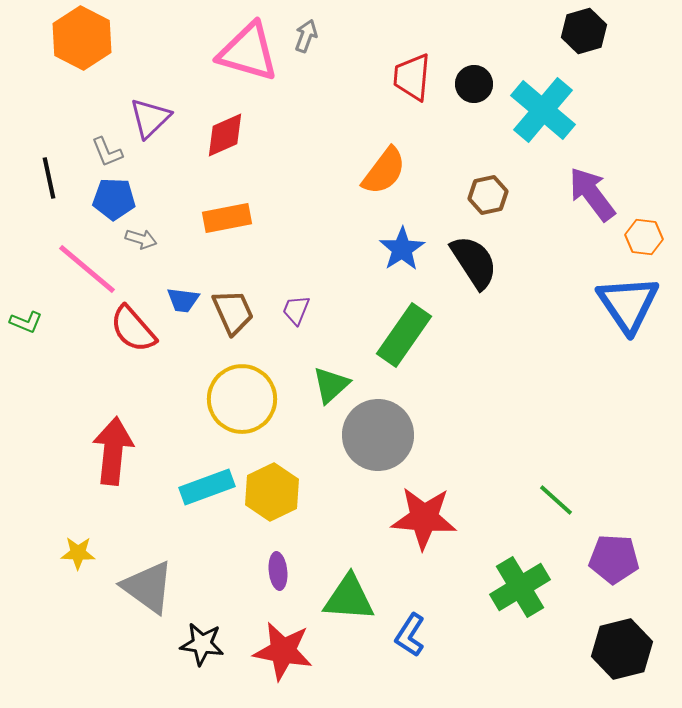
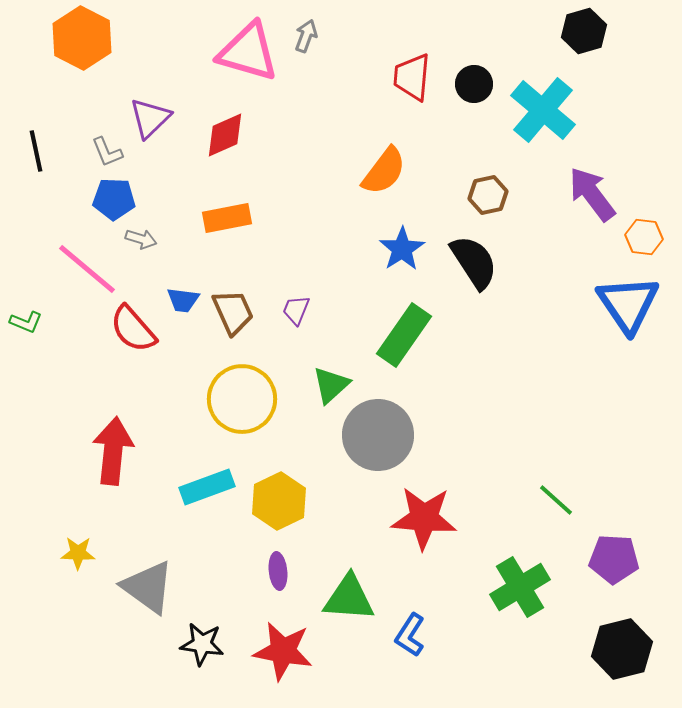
black line at (49, 178): moved 13 px left, 27 px up
yellow hexagon at (272, 492): moved 7 px right, 9 px down
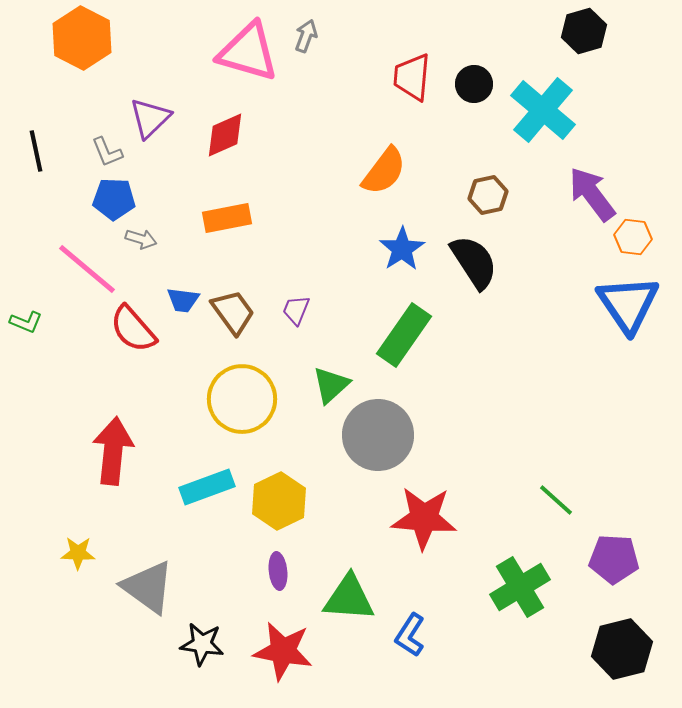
orange hexagon at (644, 237): moved 11 px left
brown trapezoid at (233, 312): rotated 12 degrees counterclockwise
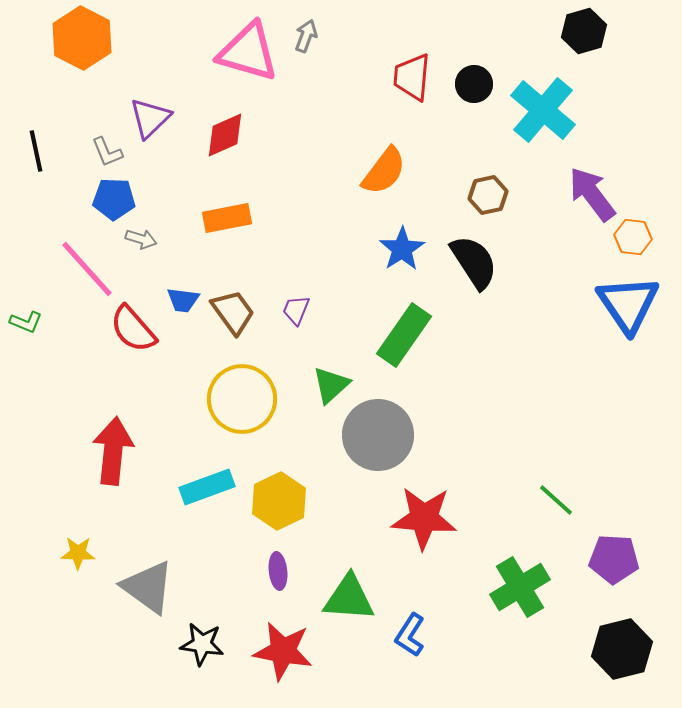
pink line at (87, 269): rotated 8 degrees clockwise
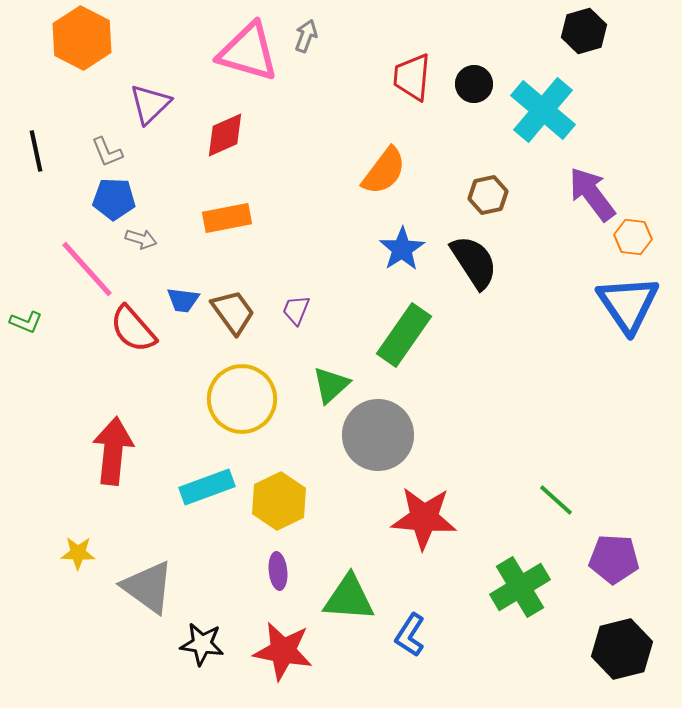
purple triangle at (150, 118): moved 14 px up
